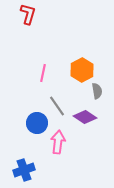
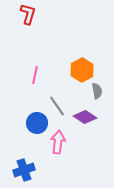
pink line: moved 8 px left, 2 px down
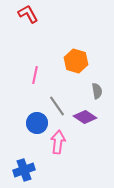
red L-shape: rotated 45 degrees counterclockwise
orange hexagon: moved 6 px left, 9 px up; rotated 15 degrees counterclockwise
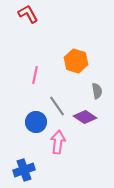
blue circle: moved 1 px left, 1 px up
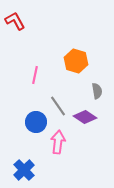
red L-shape: moved 13 px left, 7 px down
gray line: moved 1 px right
blue cross: rotated 25 degrees counterclockwise
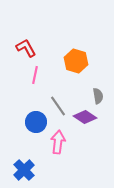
red L-shape: moved 11 px right, 27 px down
gray semicircle: moved 1 px right, 5 px down
